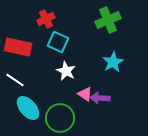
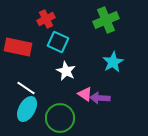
green cross: moved 2 px left
white line: moved 11 px right, 8 px down
cyan ellipse: moved 1 px left, 1 px down; rotated 70 degrees clockwise
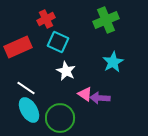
red rectangle: rotated 36 degrees counterclockwise
cyan ellipse: moved 2 px right, 1 px down; rotated 60 degrees counterclockwise
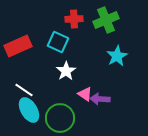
red cross: moved 28 px right; rotated 24 degrees clockwise
red rectangle: moved 1 px up
cyan star: moved 4 px right, 6 px up
white star: rotated 12 degrees clockwise
white line: moved 2 px left, 2 px down
purple arrow: moved 1 px down
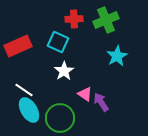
white star: moved 2 px left
purple arrow: moved 1 px right, 3 px down; rotated 54 degrees clockwise
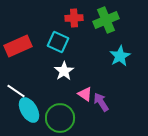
red cross: moved 1 px up
cyan star: moved 3 px right
white line: moved 8 px left, 1 px down
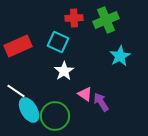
green circle: moved 5 px left, 2 px up
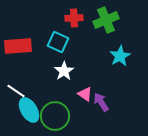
red rectangle: rotated 20 degrees clockwise
